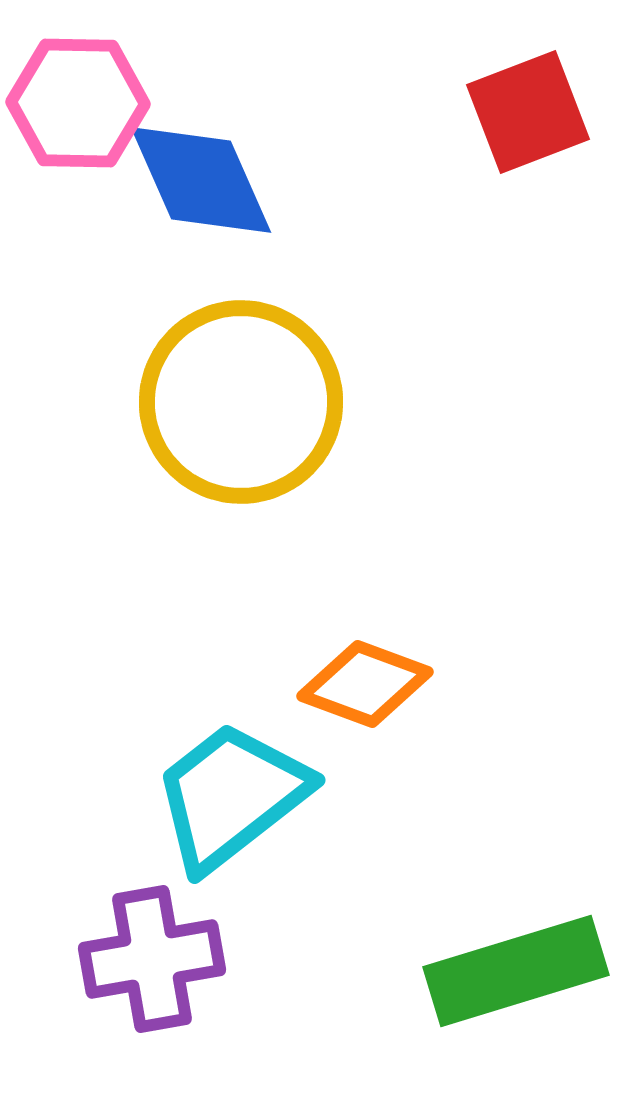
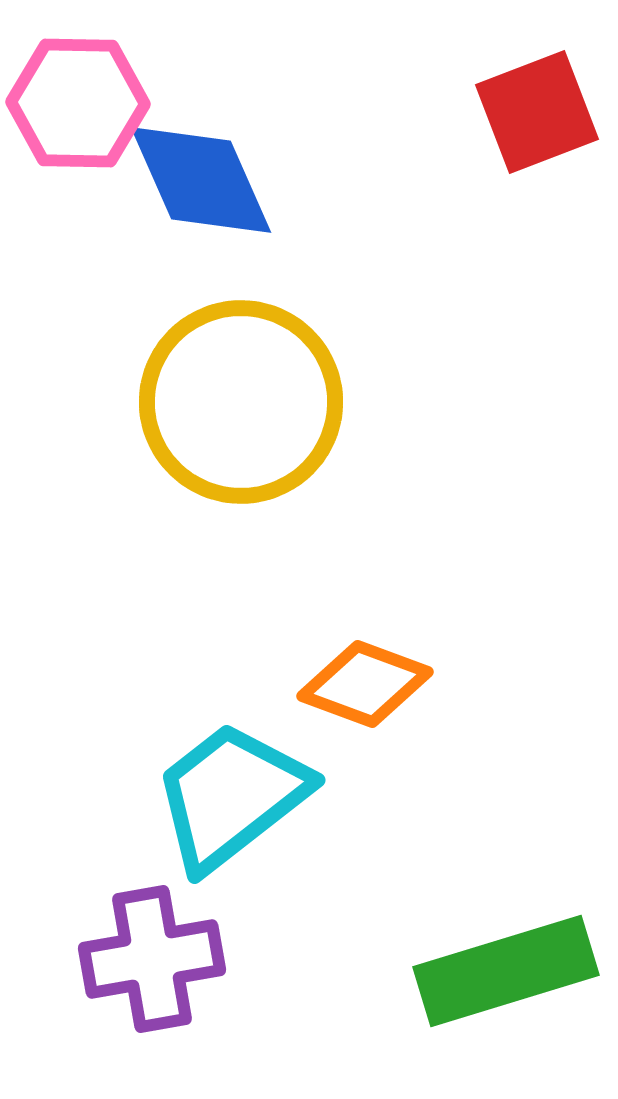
red square: moved 9 px right
green rectangle: moved 10 px left
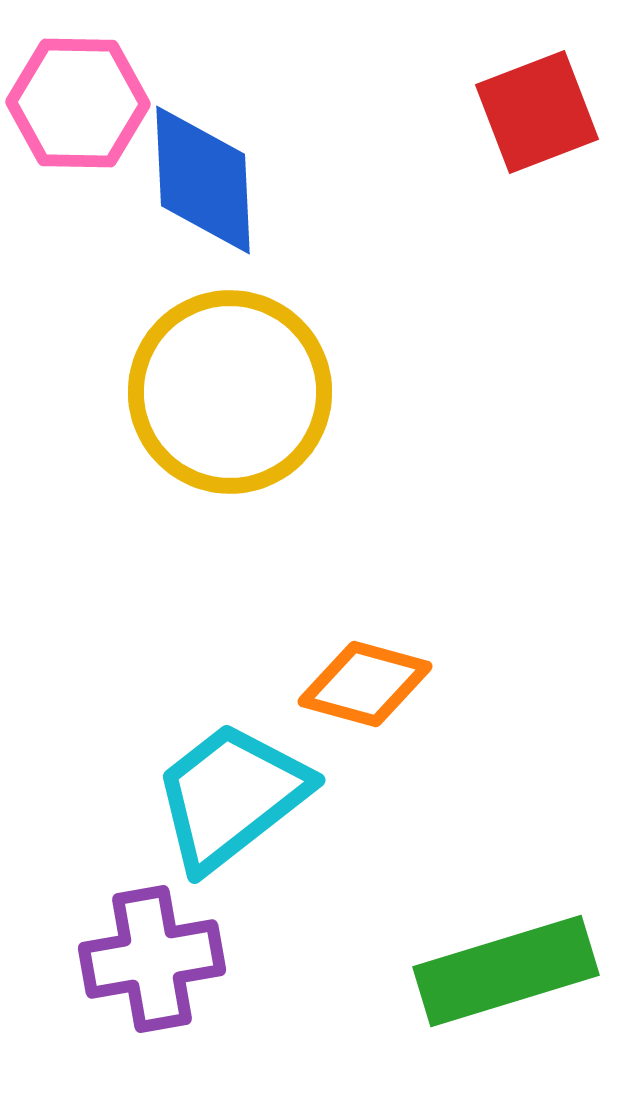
blue diamond: moved 2 px right; rotated 21 degrees clockwise
yellow circle: moved 11 px left, 10 px up
orange diamond: rotated 5 degrees counterclockwise
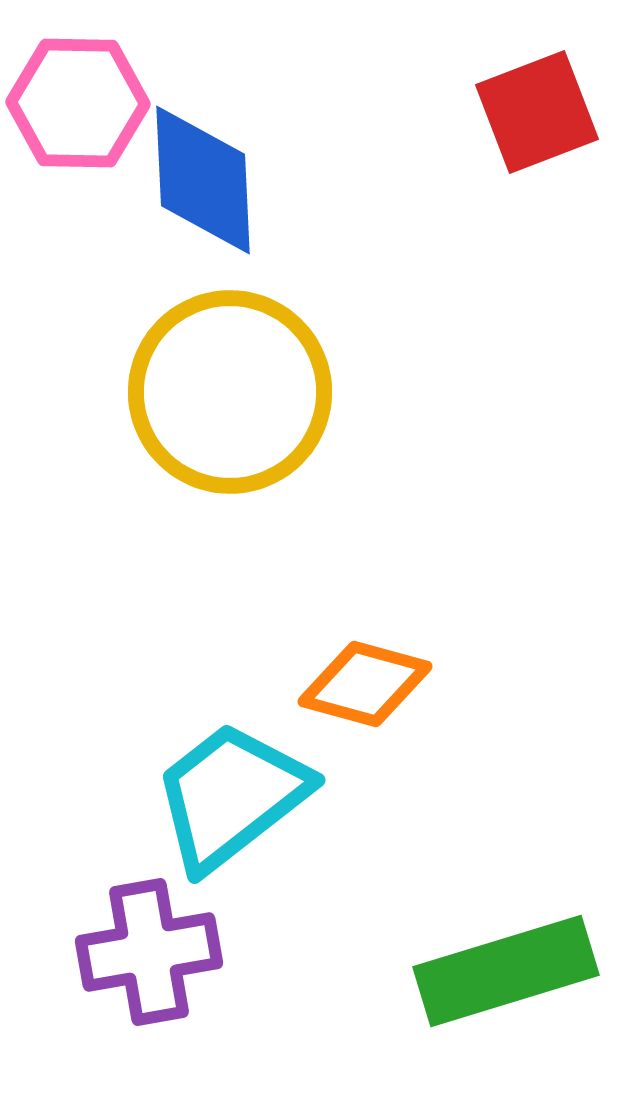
purple cross: moved 3 px left, 7 px up
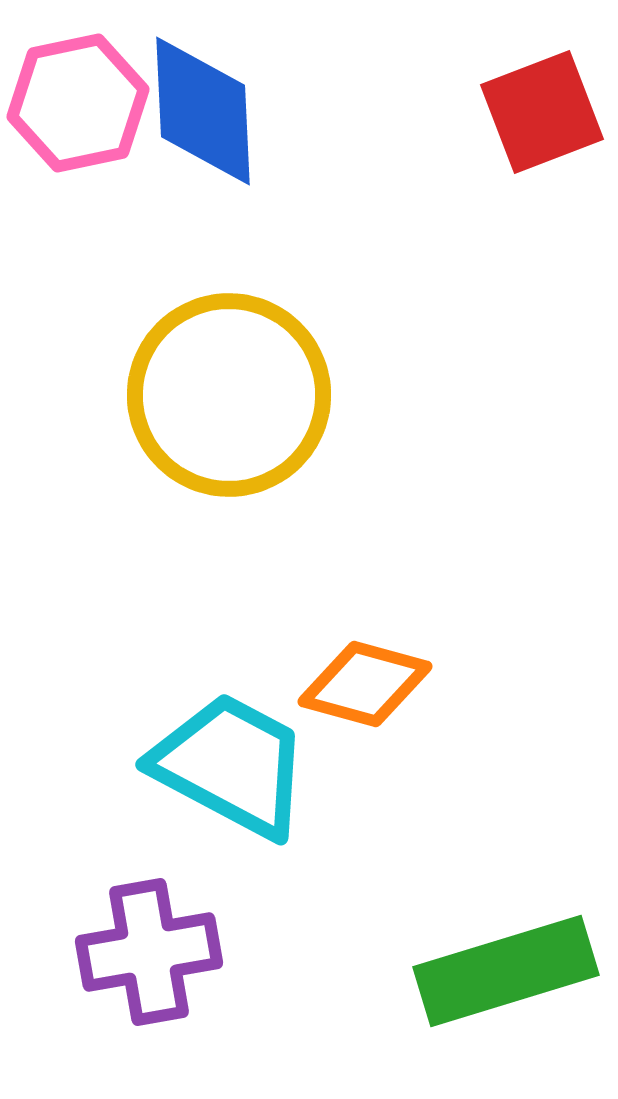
pink hexagon: rotated 13 degrees counterclockwise
red square: moved 5 px right
blue diamond: moved 69 px up
yellow circle: moved 1 px left, 3 px down
cyan trapezoid: moved 31 px up; rotated 66 degrees clockwise
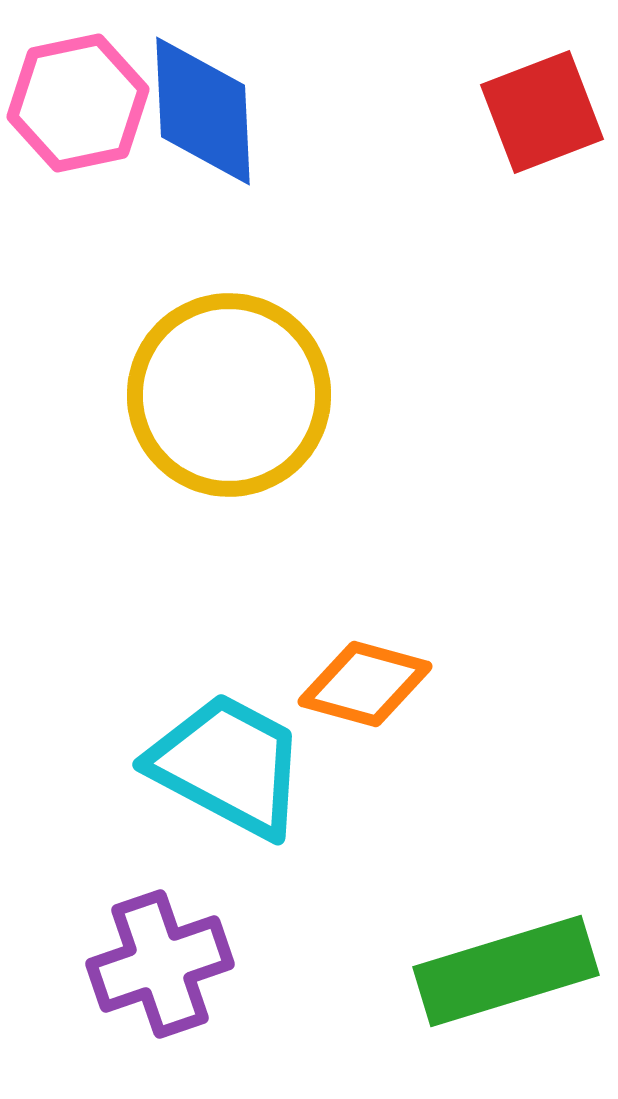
cyan trapezoid: moved 3 px left
purple cross: moved 11 px right, 12 px down; rotated 9 degrees counterclockwise
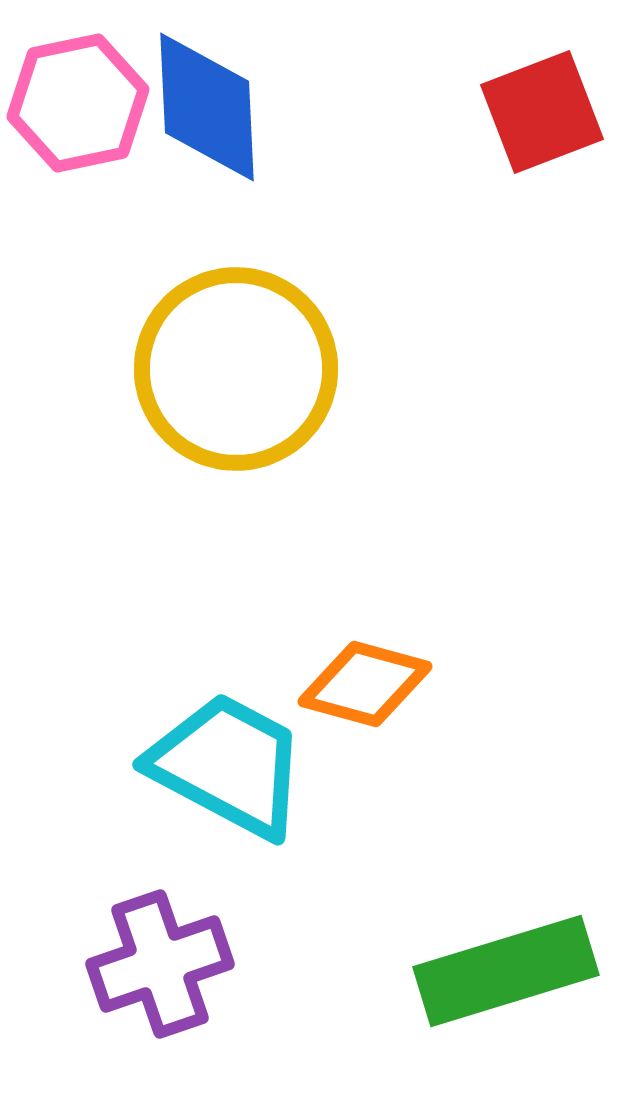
blue diamond: moved 4 px right, 4 px up
yellow circle: moved 7 px right, 26 px up
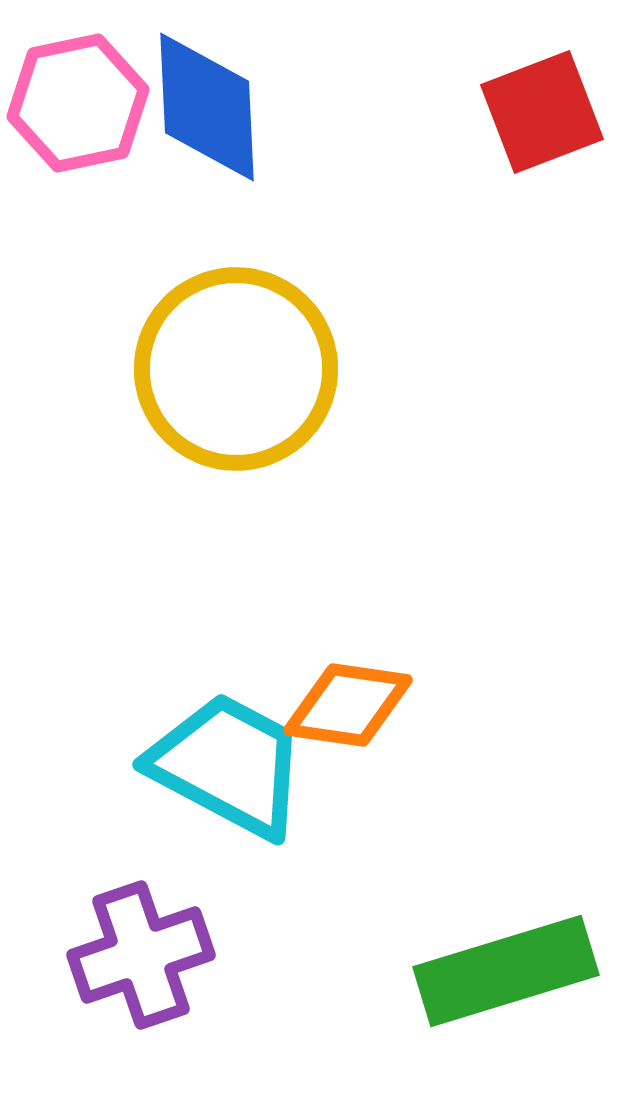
orange diamond: moved 17 px left, 21 px down; rotated 7 degrees counterclockwise
purple cross: moved 19 px left, 9 px up
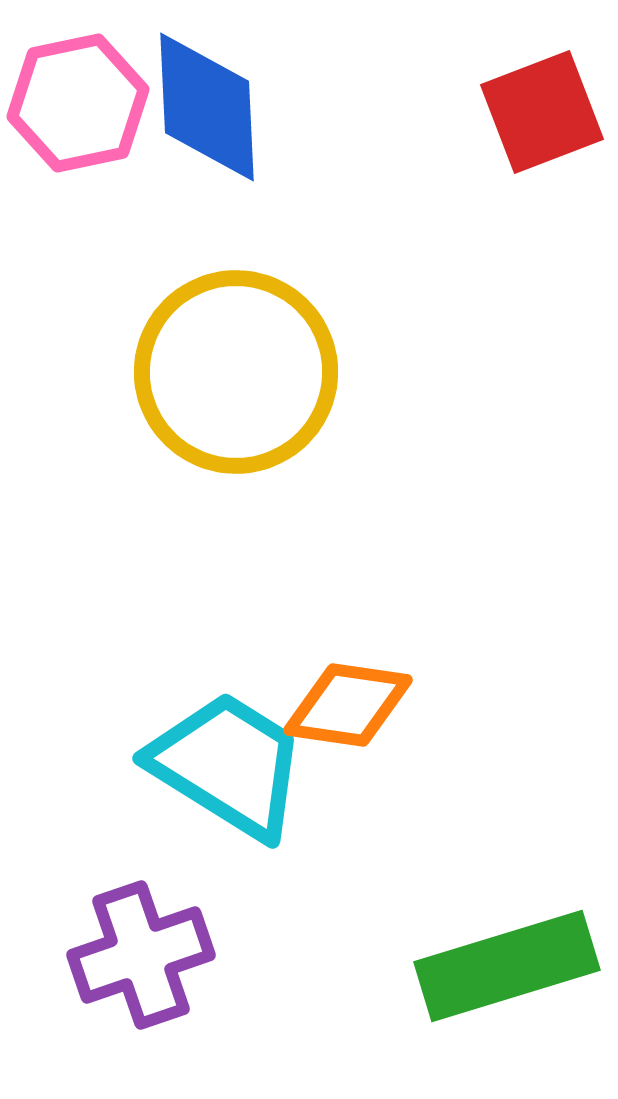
yellow circle: moved 3 px down
cyan trapezoid: rotated 4 degrees clockwise
green rectangle: moved 1 px right, 5 px up
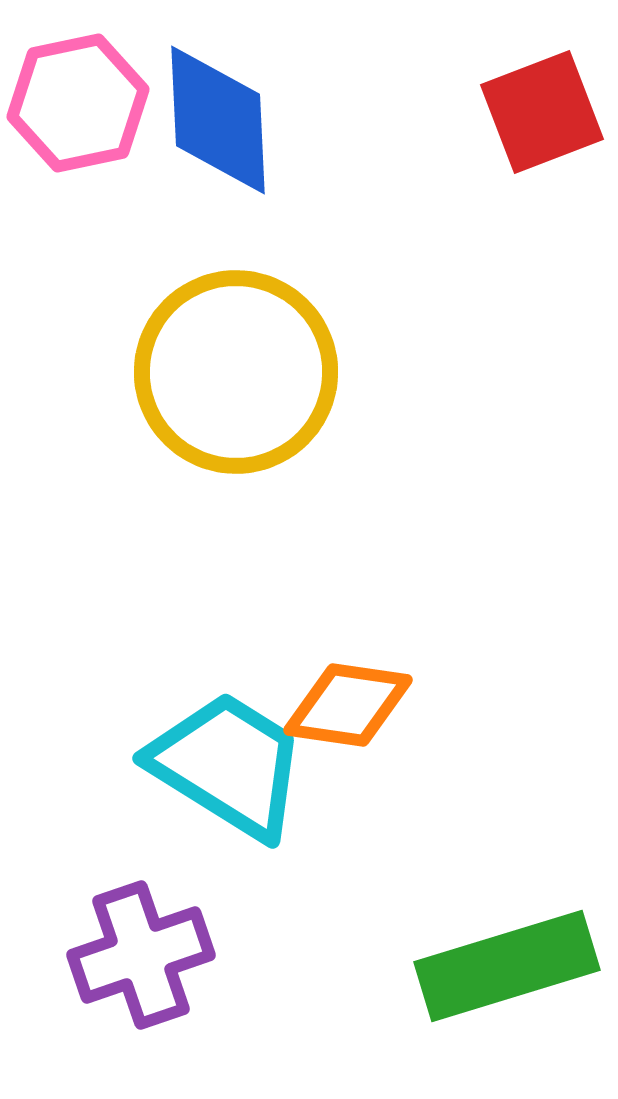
blue diamond: moved 11 px right, 13 px down
